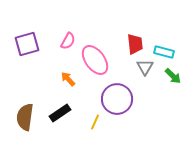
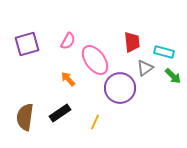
red trapezoid: moved 3 px left, 2 px up
gray triangle: moved 1 px down; rotated 24 degrees clockwise
purple circle: moved 3 px right, 11 px up
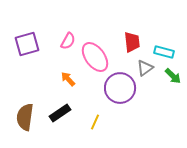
pink ellipse: moved 3 px up
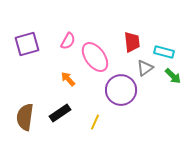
purple circle: moved 1 px right, 2 px down
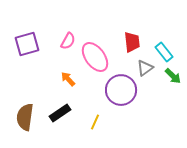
cyan rectangle: rotated 36 degrees clockwise
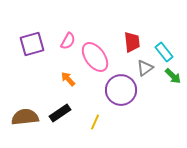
purple square: moved 5 px right
brown semicircle: rotated 76 degrees clockwise
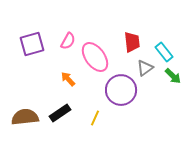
yellow line: moved 4 px up
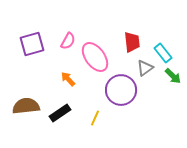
cyan rectangle: moved 1 px left, 1 px down
brown semicircle: moved 1 px right, 11 px up
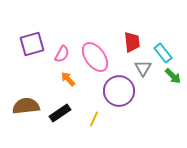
pink semicircle: moved 6 px left, 13 px down
gray triangle: moved 2 px left; rotated 24 degrees counterclockwise
purple circle: moved 2 px left, 1 px down
yellow line: moved 1 px left, 1 px down
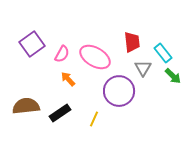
purple square: rotated 20 degrees counterclockwise
pink ellipse: rotated 24 degrees counterclockwise
